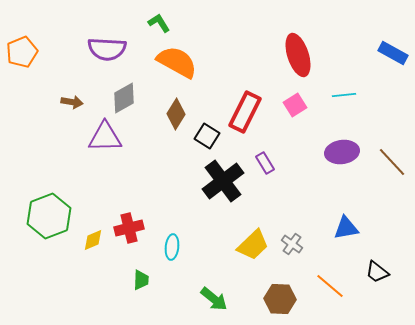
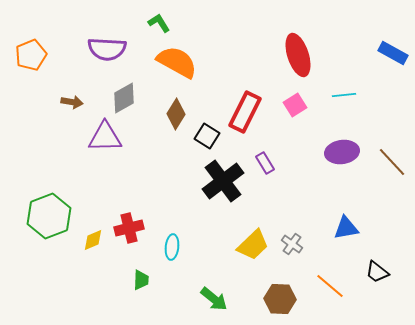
orange pentagon: moved 9 px right, 3 px down
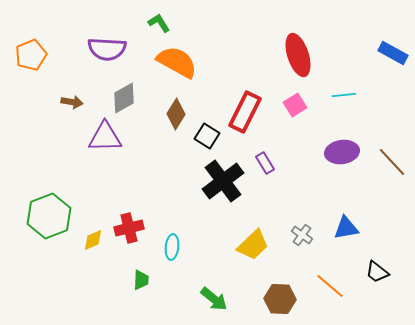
gray cross: moved 10 px right, 9 px up
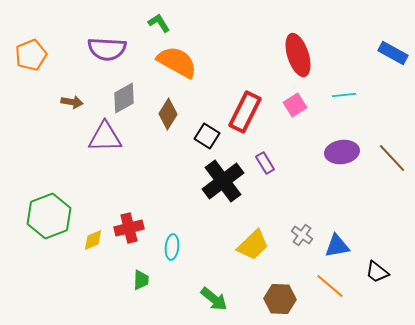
brown diamond: moved 8 px left
brown line: moved 4 px up
blue triangle: moved 9 px left, 18 px down
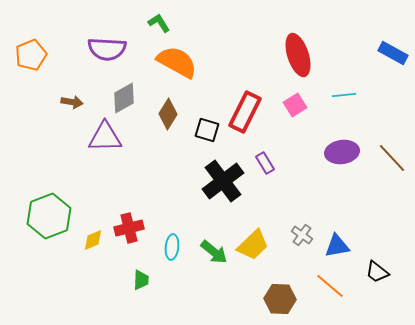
black square: moved 6 px up; rotated 15 degrees counterclockwise
green arrow: moved 47 px up
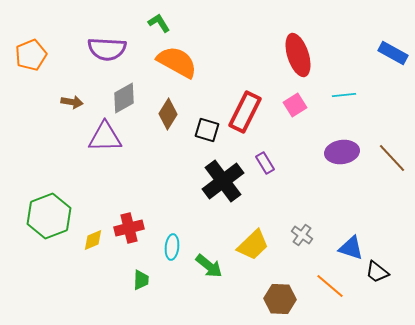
blue triangle: moved 14 px right, 2 px down; rotated 28 degrees clockwise
green arrow: moved 5 px left, 14 px down
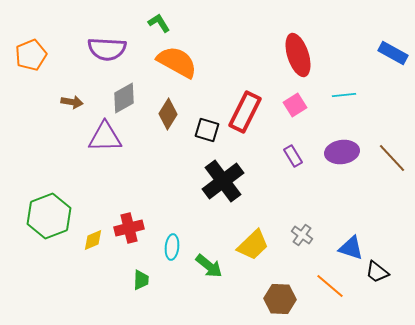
purple rectangle: moved 28 px right, 7 px up
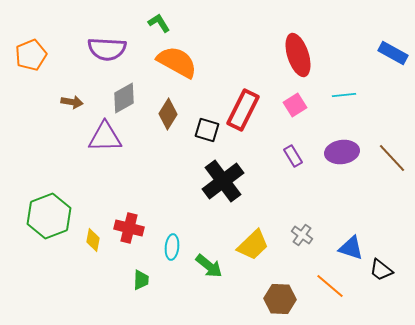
red rectangle: moved 2 px left, 2 px up
red cross: rotated 28 degrees clockwise
yellow diamond: rotated 55 degrees counterclockwise
black trapezoid: moved 4 px right, 2 px up
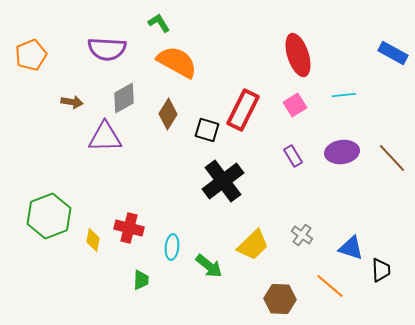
black trapezoid: rotated 130 degrees counterclockwise
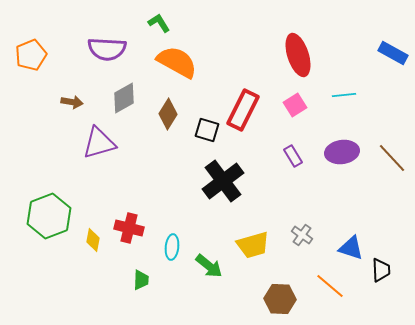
purple triangle: moved 6 px left, 6 px down; rotated 15 degrees counterclockwise
yellow trapezoid: rotated 28 degrees clockwise
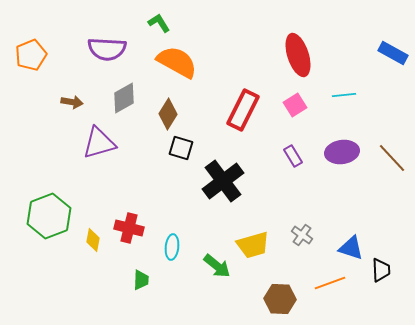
black square: moved 26 px left, 18 px down
green arrow: moved 8 px right
orange line: moved 3 px up; rotated 60 degrees counterclockwise
